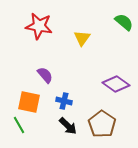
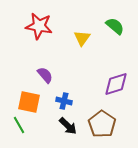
green semicircle: moved 9 px left, 4 px down
purple diamond: rotated 52 degrees counterclockwise
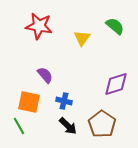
green line: moved 1 px down
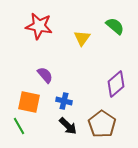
purple diamond: rotated 24 degrees counterclockwise
